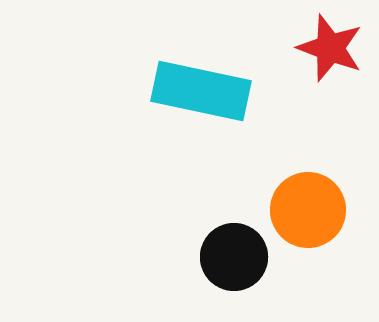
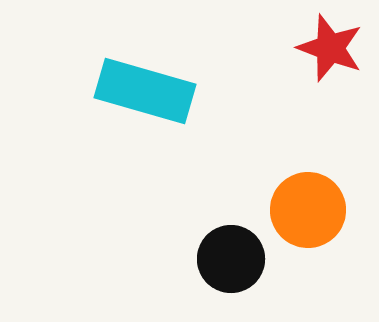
cyan rectangle: moved 56 px left; rotated 4 degrees clockwise
black circle: moved 3 px left, 2 px down
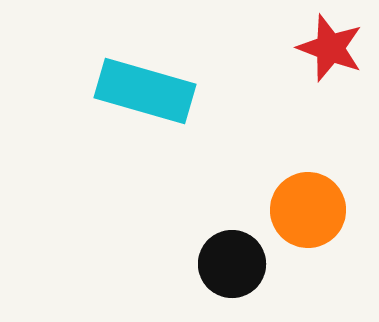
black circle: moved 1 px right, 5 px down
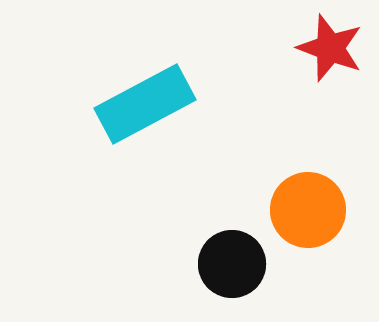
cyan rectangle: moved 13 px down; rotated 44 degrees counterclockwise
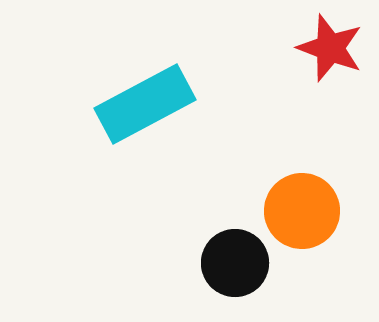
orange circle: moved 6 px left, 1 px down
black circle: moved 3 px right, 1 px up
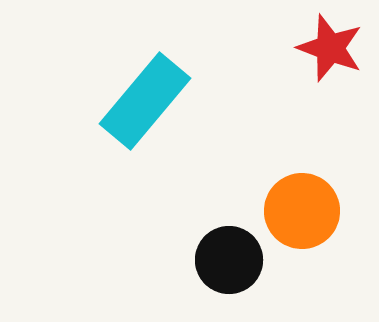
cyan rectangle: moved 3 px up; rotated 22 degrees counterclockwise
black circle: moved 6 px left, 3 px up
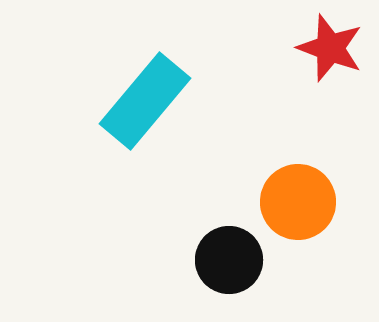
orange circle: moved 4 px left, 9 px up
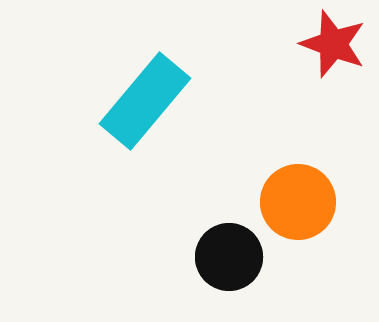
red star: moved 3 px right, 4 px up
black circle: moved 3 px up
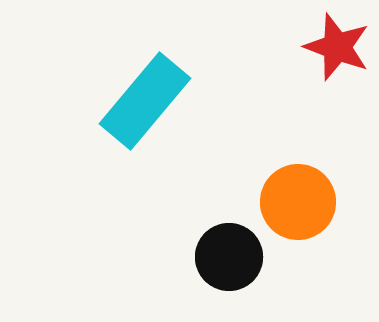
red star: moved 4 px right, 3 px down
